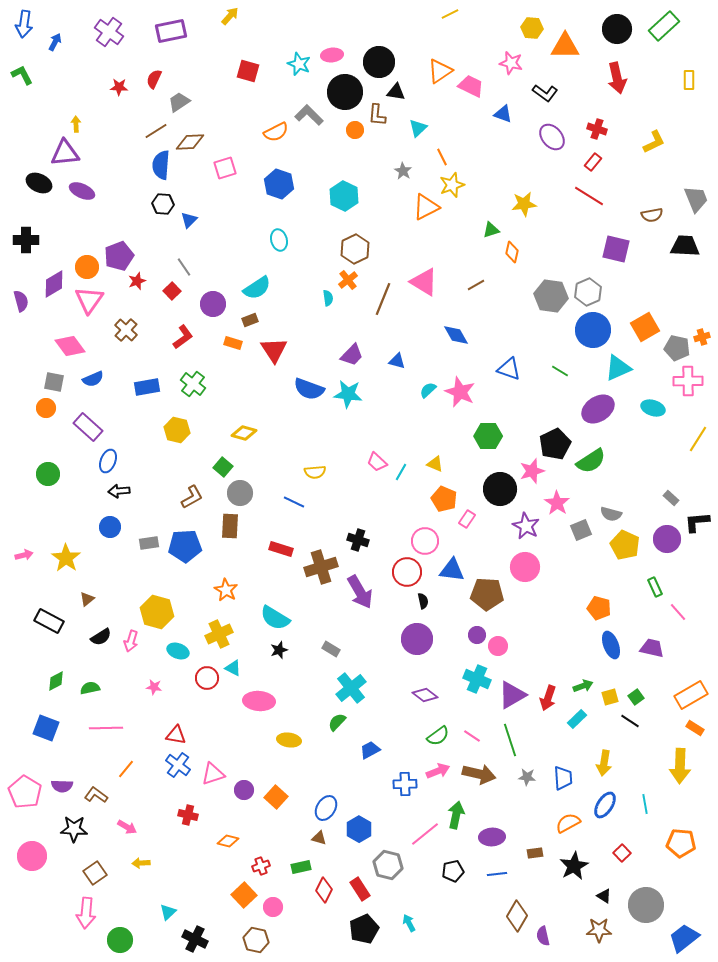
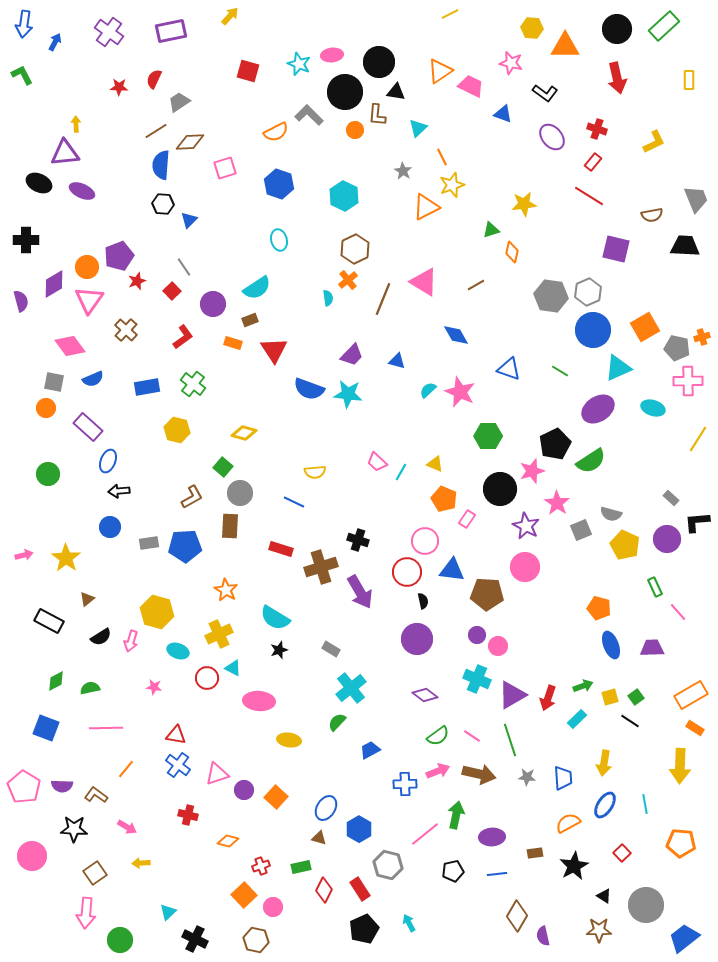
purple trapezoid at (652, 648): rotated 15 degrees counterclockwise
pink triangle at (213, 774): moved 4 px right
pink pentagon at (25, 792): moved 1 px left, 5 px up
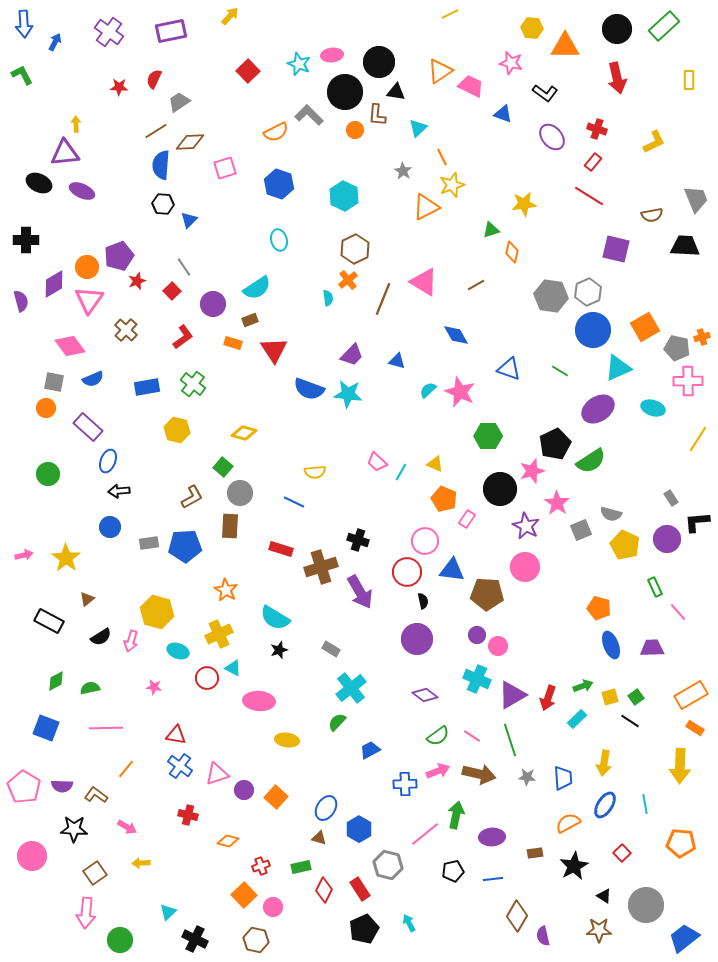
blue arrow at (24, 24): rotated 12 degrees counterclockwise
red square at (248, 71): rotated 30 degrees clockwise
gray rectangle at (671, 498): rotated 14 degrees clockwise
yellow ellipse at (289, 740): moved 2 px left
blue cross at (178, 765): moved 2 px right, 1 px down
blue line at (497, 874): moved 4 px left, 5 px down
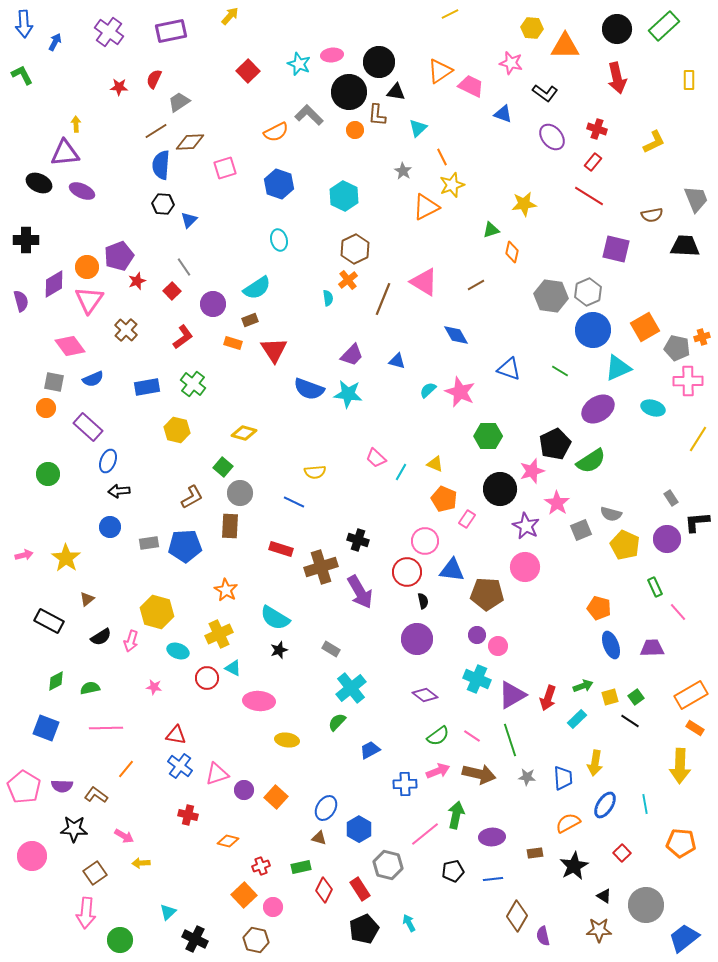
black circle at (345, 92): moved 4 px right
pink trapezoid at (377, 462): moved 1 px left, 4 px up
yellow arrow at (604, 763): moved 9 px left
pink arrow at (127, 827): moved 3 px left, 9 px down
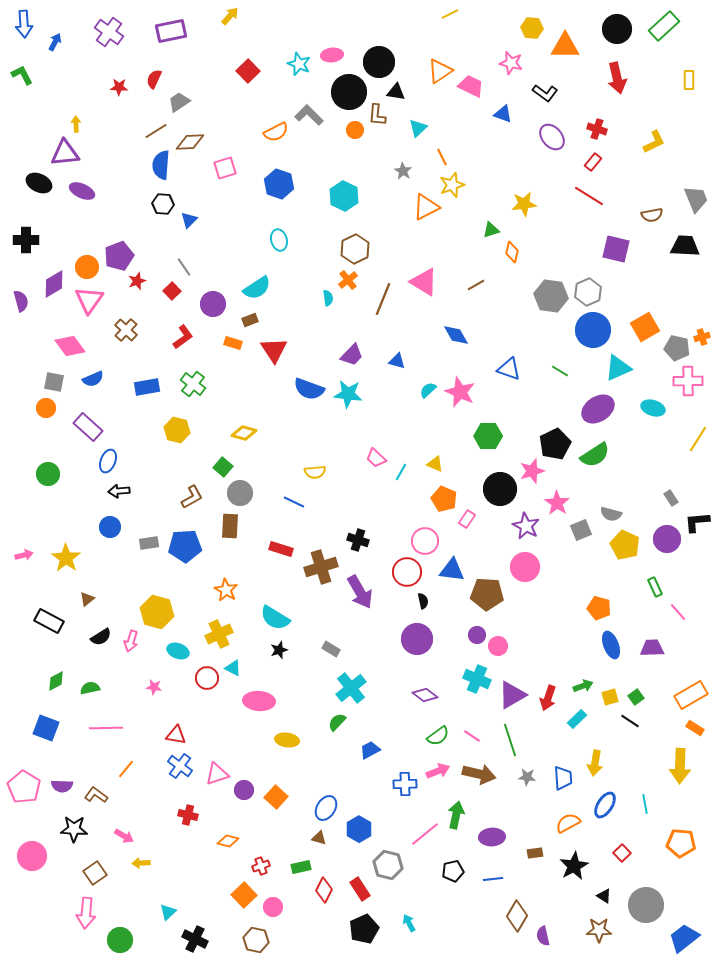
green semicircle at (591, 461): moved 4 px right, 6 px up
